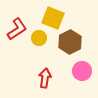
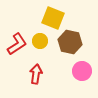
red L-shape: moved 15 px down
yellow circle: moved 1 px right, 3 px down
brown hexagon: rotated 20 degrees counterclockwise
red arrow: moved 9 px left, 4 px up
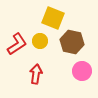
brown hexagon: moved 2 px right
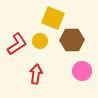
brown hexagon: moved 2 px up; rotated 15 degrees counterclockwise
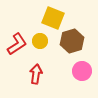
brown hexagon: moved 1 px down; rotated 15 degrees counterclockwise
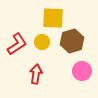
yellow square: rotated 20 degrees counterclockwise
yellow circle: moved 2 px right, 1 px down
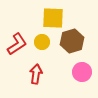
pink circle: moved 1 px down
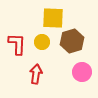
red L-shape: rotated 55 degrees counterclockwise
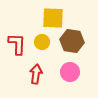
brown hexagon: rotated 25 degrees clockwise
pink circle: moved 12 px left
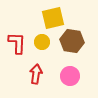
yellow square: rotated 15 degrees counterclockwise
red L-shape: moved 1 px up
pink circle: moved 4 px down
